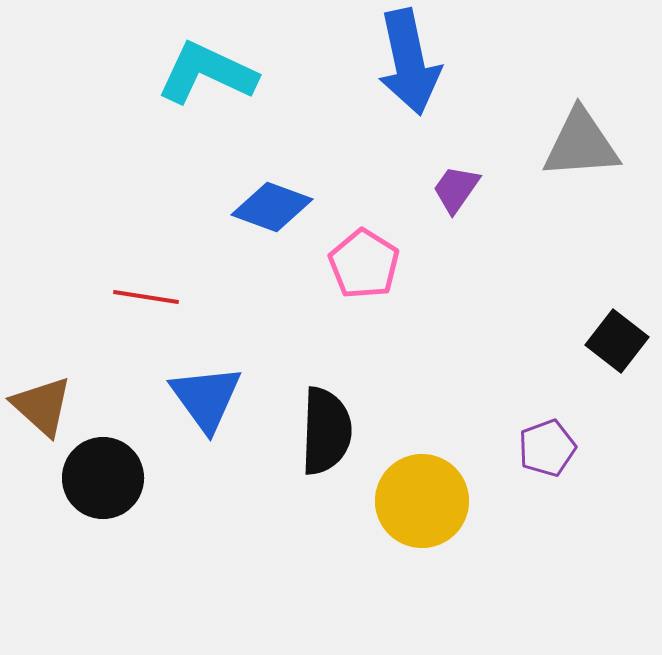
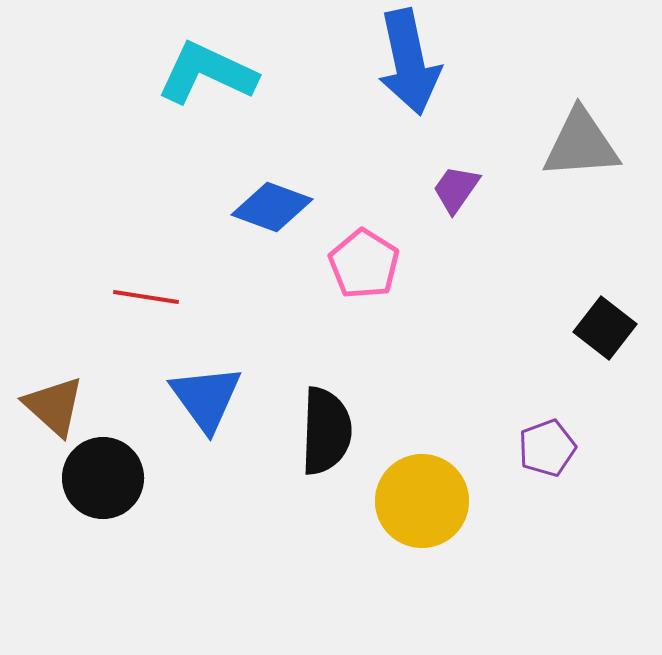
black square: moved 12 px left, 13 px up
brown triangle: moved 12 px right
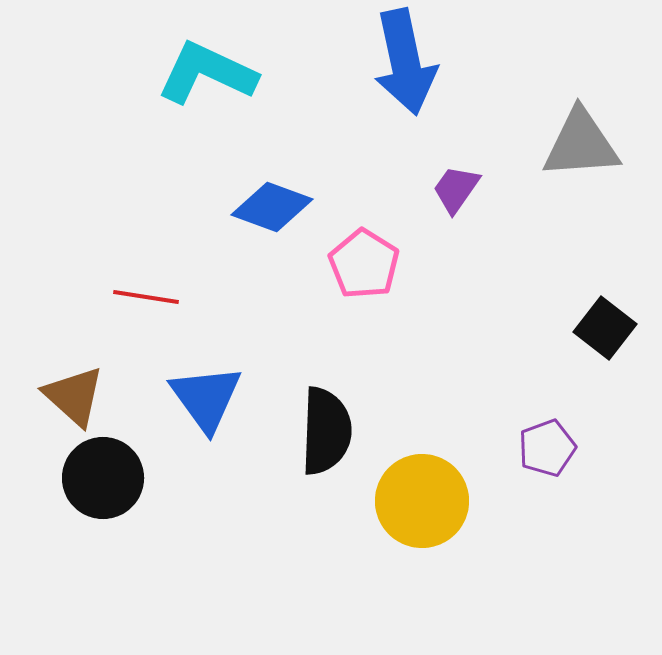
blue arrow: moved 4 px left
brown triangle: moved 20 px right, 10 px up
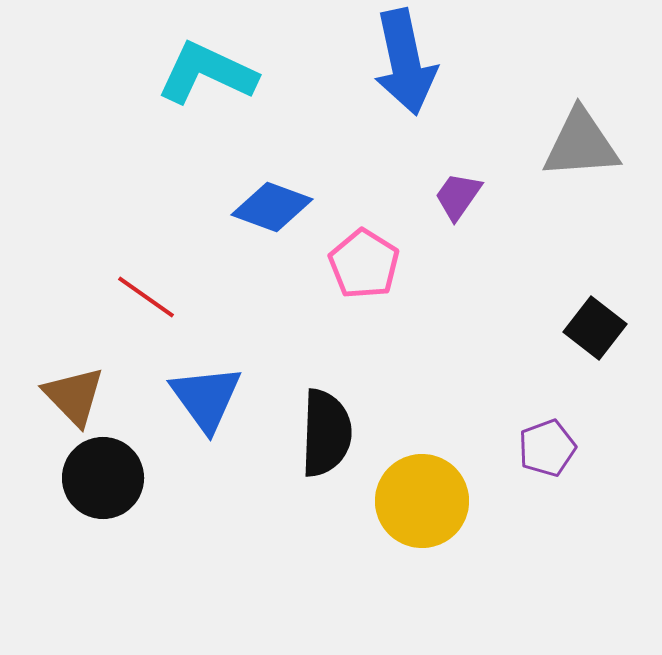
purple trapezoid: moved 2 px right, 7 px down
red line: rotated 26 degrees clockwise
black square: moved 10 px left
brown triangle: rotated 4 degrees clockwise
black semicircle: moved 2 px down
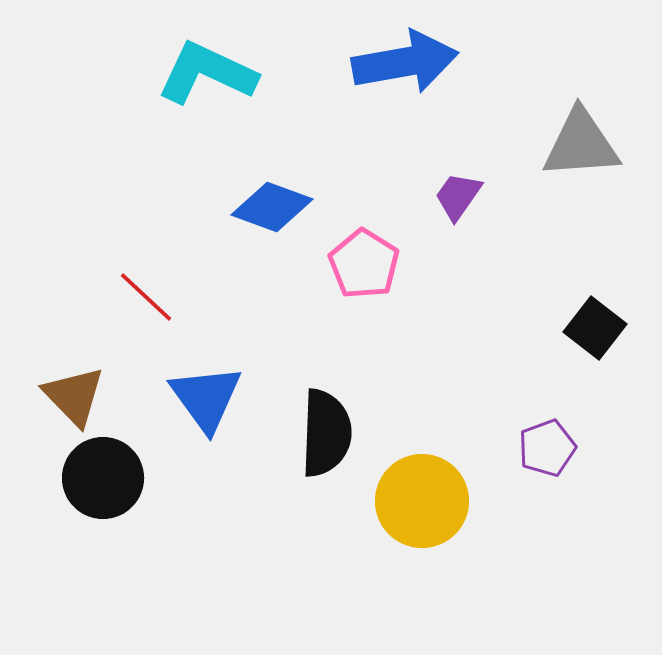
blue arrow: rotated 88 degrees counterclockwise
red line: rotated 8 degrees clockwise
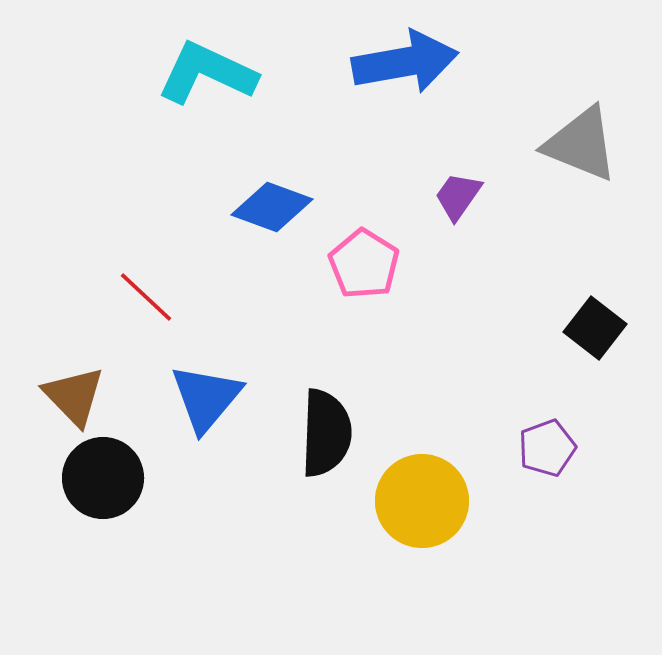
gray triangle: rotated 26 degrees clockwise
blue triangle: rotated 16 degrees clockwise
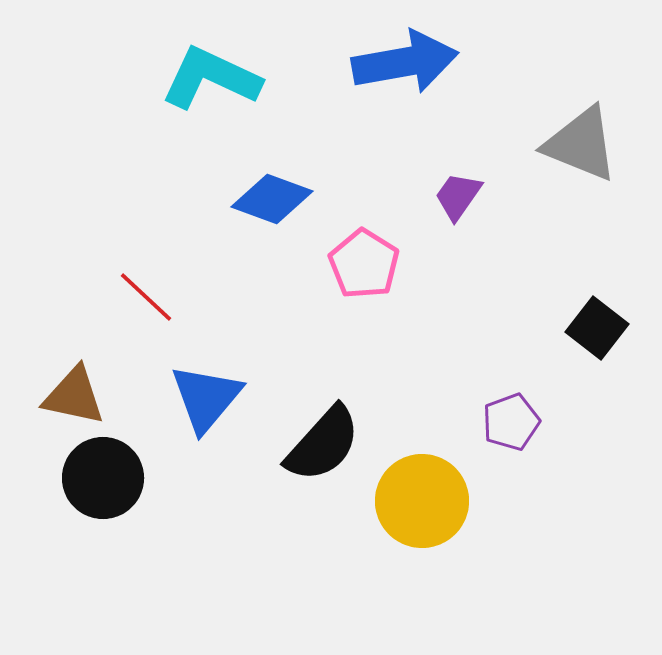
cyan L-shape: moved 4 px right, 5 px down
blue diamond: moved 8 px up
black square: moved 2 px right
brown triangle: rotated 34 degrees counterclockwise
black semicircle: moved 3 px left, 11 px down; rotated 40 degrees clockwise
purple pentagon: moved 36 px left, 26 px up
